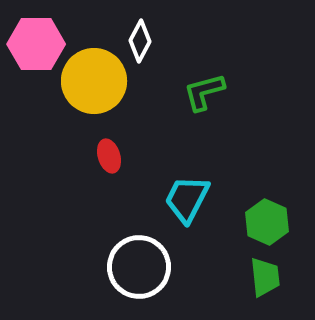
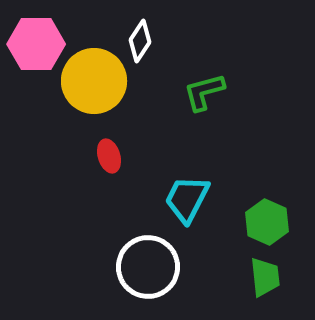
white diamond: rotated 6 degrees clockwise
white circle: moved 9 px right
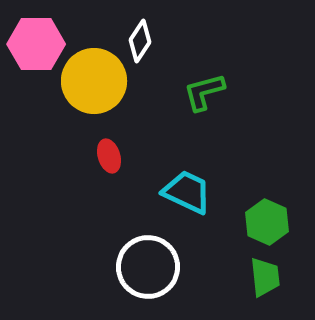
cyan trapezoid: moved 7 px up; rotated 88 degrees clockwise
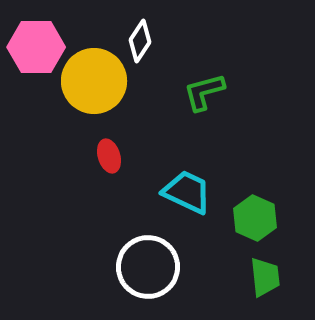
pink hexagon: moved 3 px down
green hexagon: moved 12 px left, 4 px up
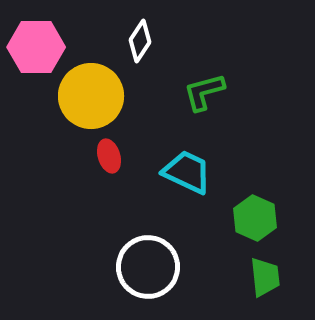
yellow circle: moved 3 px left, 15 px down
cyan trapezoid: moved 20 px up
